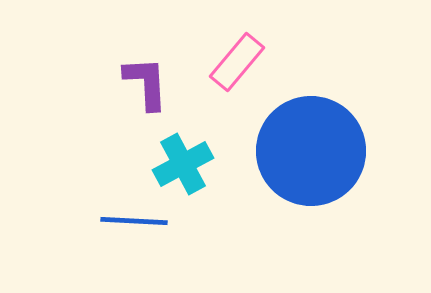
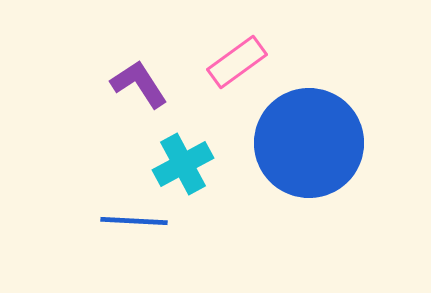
pink rectangle: rotated 14 degrees clockwise
purple L-shape: moved 7 px left, 1 px down; rotated 30 degrees counterclockwise
blue circle: moved 2 px left, 8 px up
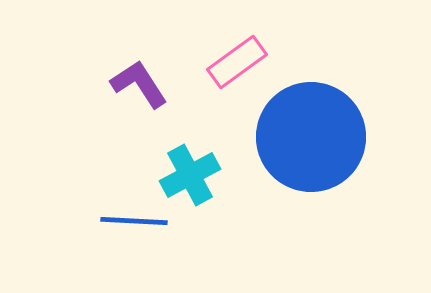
blue circle: moved 2 px right, 6 px up
cyan cross: moved 7 px right, 11 px down
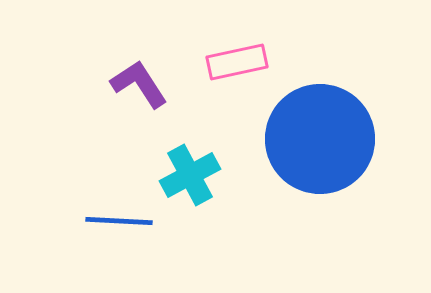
pink rectangle: rotated 24 degrees clockwise
blue circle: moved 9 px right, 2 px down
blue line: moved 15 px left
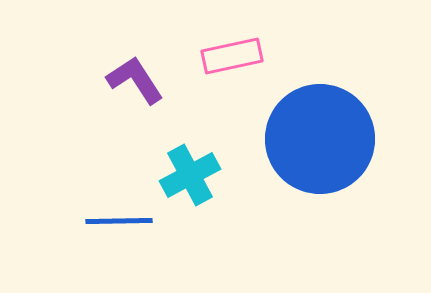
pink rectangle: moved 5 px left, 6 px up
purple L-shape: moved 4 px left, 4 px up
blue line: rotated 4 degrees counterclockwise
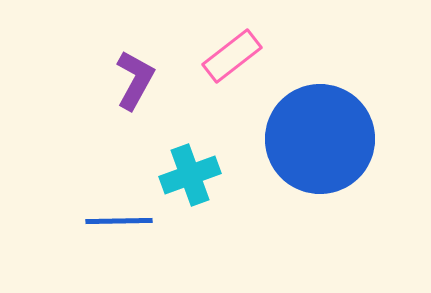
pink rectangle: rotated 26 degrees counterclockwise
purple L-shape: rotated 62 degrees clockwise
cyan cross: rotated 8 degrees clockwise
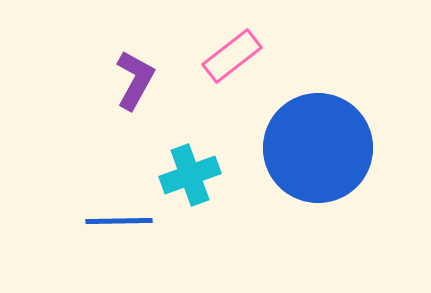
blue circle: moved 2 px left, 9 px down
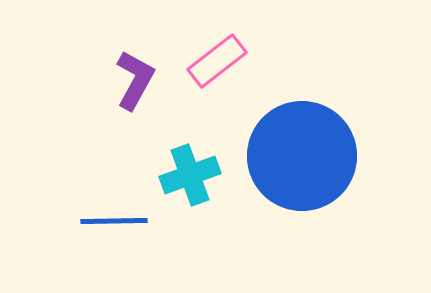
pink rectangle: moved 15 px left, 5 px down
blue circle: moved 16 px left, 8 px down
blue line: moved 5 px left
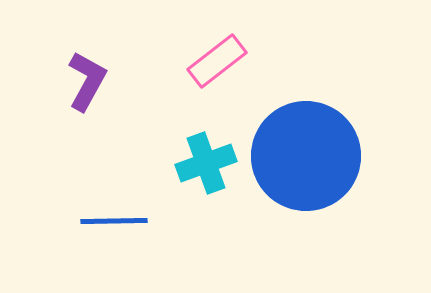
purple L-shape: moved 48 px left, 1 px down
blue circle: moved 4 px right
cyan cross: moved 16 px right, 12 px up
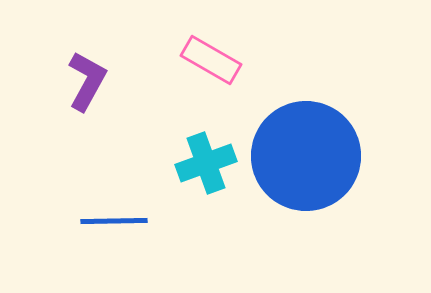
pink rectangle: moved 6 px left, 1 px up; rotated 68 degrees clockwise
